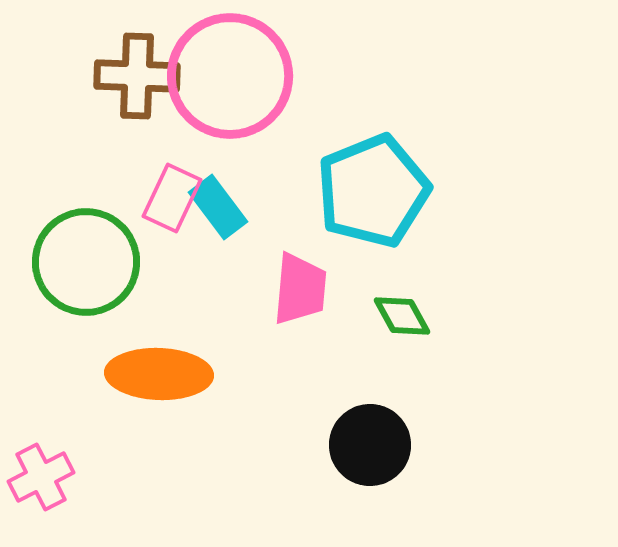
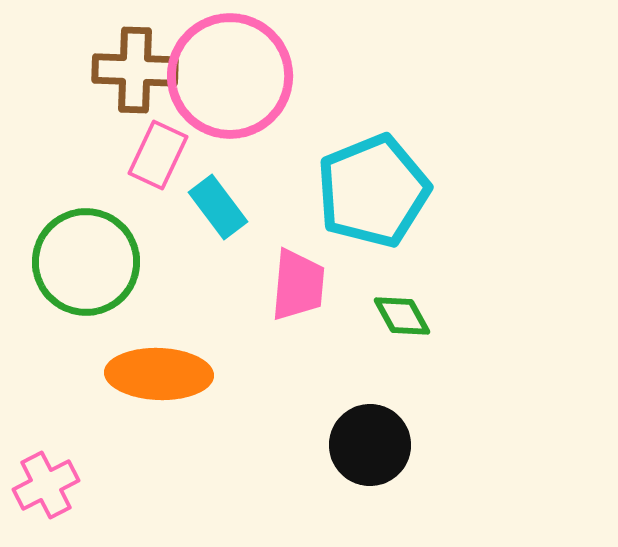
brown cross: moved 2 px left, 6 px up
pink rectangle: moved 14 px left, 43 px up
pink trapezoid: moved 2 px left, 4 px up
pink cross: moved 5 px right, 8 px down
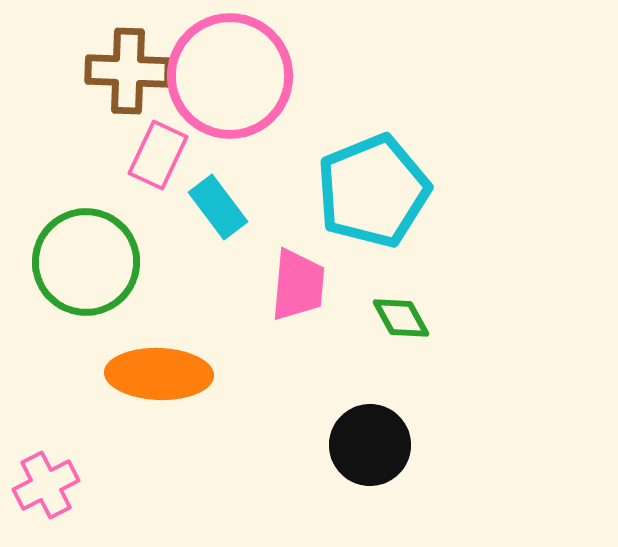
brown cross: moved 7 px left, 1 px down
green diamond: moved 1 px left, 2 px down
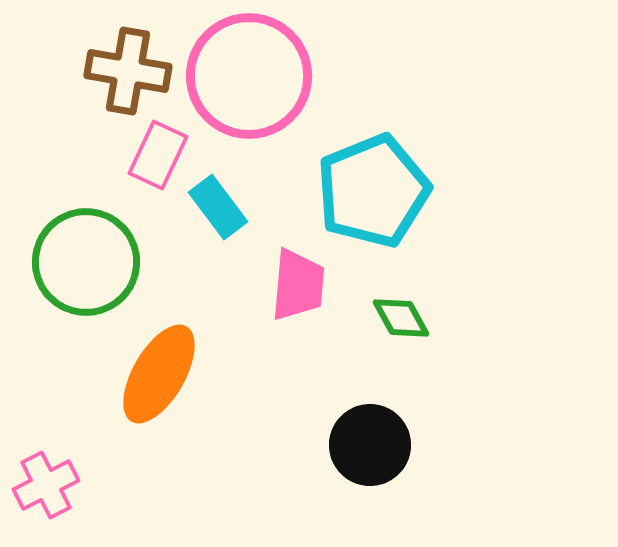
brown cross: rotated 8 degrees clockwise
pink circle: moved 19 px right
orange ellipse: rotated 62 degrees counterclockwise
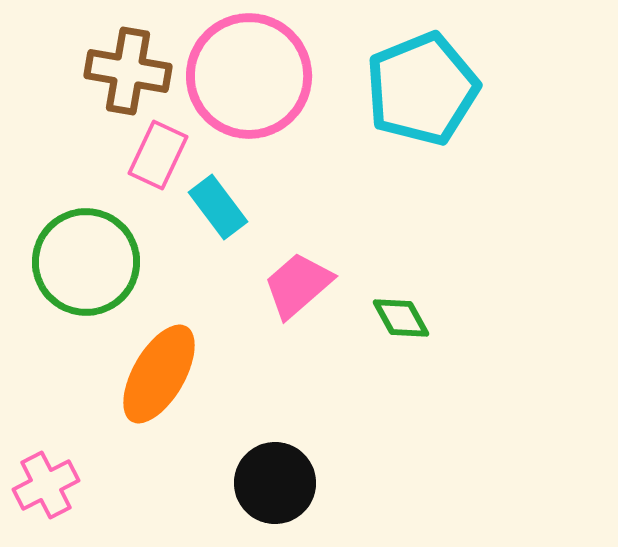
cyan pentagon: moved 49 px right, 102 px up
pink trapezoid: rotated 136 degrees counterclockwise
black circle: moved 95 px left, 38 px down
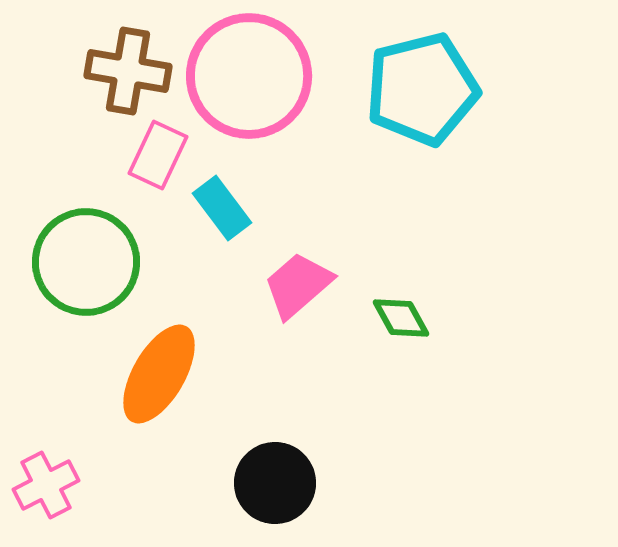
cyan pentagon: rotated 8 degrees clockwise
cyan rectangle: moved 4 px right, 1 px down
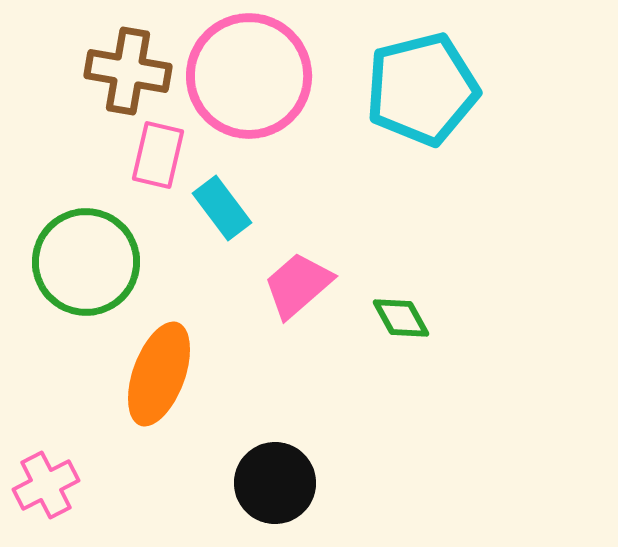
pink rectangle: rotated 12 degrees counterclockwise
orange ellipse: rotated 10 degrees counterclockwise
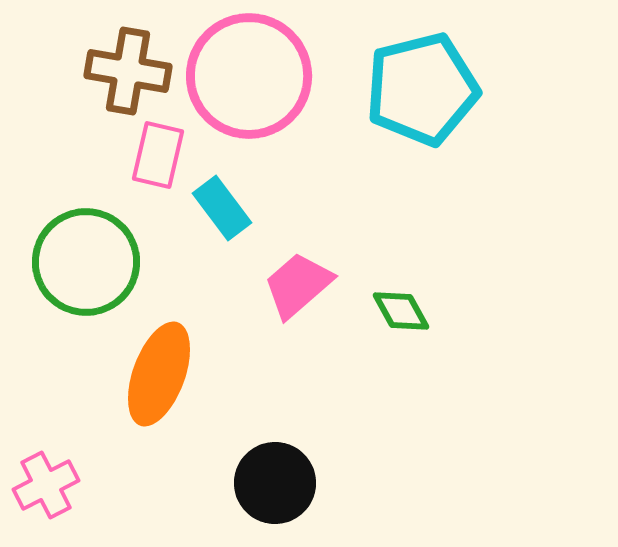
green diamond: moved 7 px up
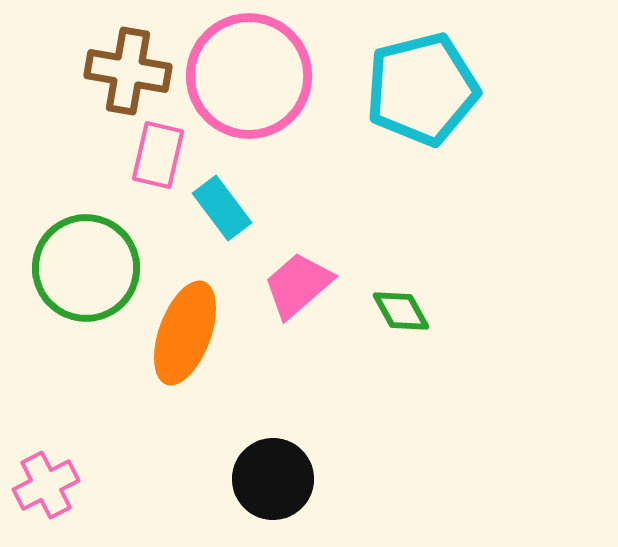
green circle: moved 6 px down
orange ellipse: moved 26 px right, 41 px up
black circle: moved 2 px left, 4 px up
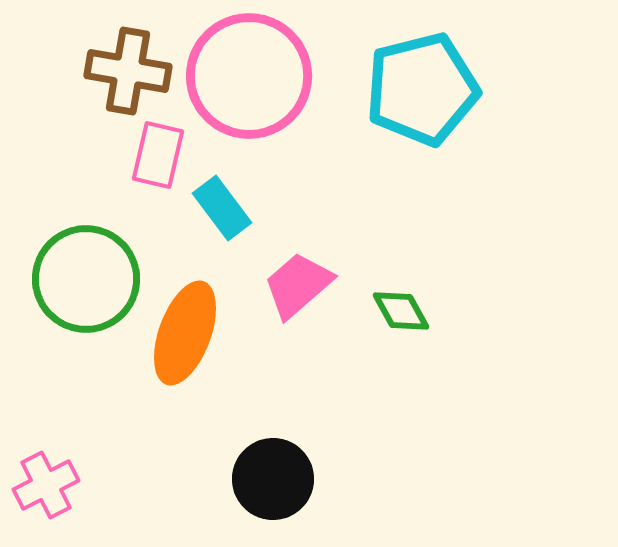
green circle: moved 11 px down
